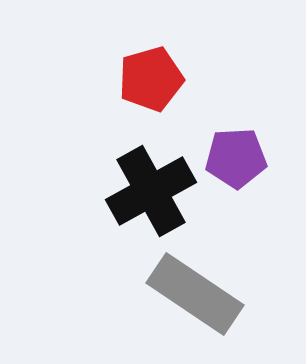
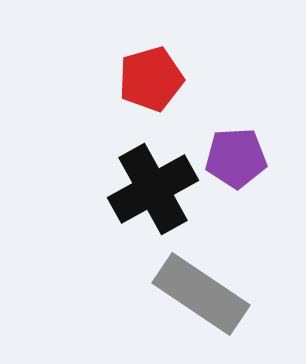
black cross: moved 2 px right, 2 px up
gray rectangle: moved 6 px right
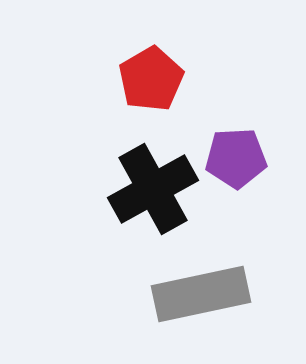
red pentagon: rotated 14 degrees counterclockwise
gray rectangle: rotated 46 degrees counterclockwise
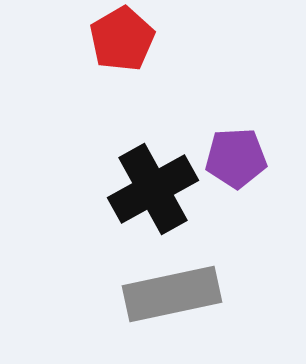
red pentagon: moved 29 px left, 40 px up
gray rectangle: moved 29 px left
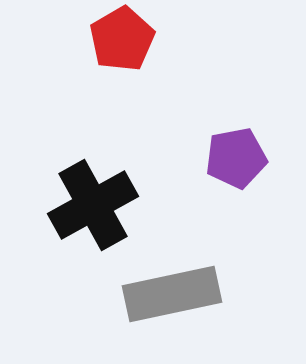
purple pentagon: rotated 8 degrees counterclockwise
black cross: moved 60 px left, 16 px down
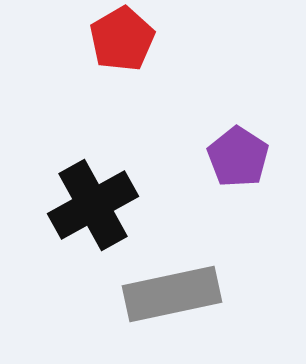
purple pentagon: moved 2 px right, 1 px up; rotated 28 degrees counterclockwise
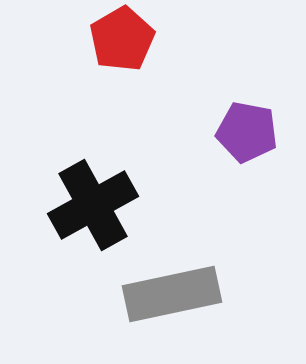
purple pentagon: moved 9 px right, 25 px up; rotated 22 degrees counterclockwise
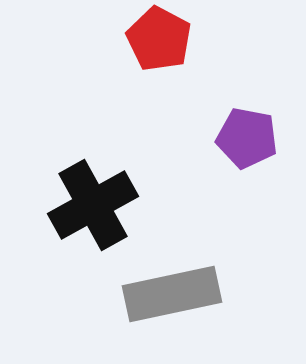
red pentagon: moved 37 px right; rotated 14 degrees counterclockwise
purple pentagon: moved 6 px down
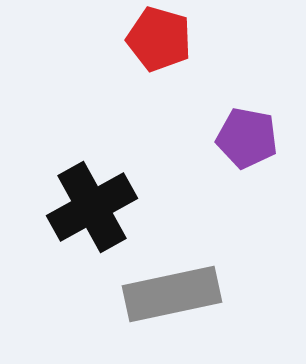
red pentagon: rotated 12 degrees counterclockwise
black cross: moved 1 px left, 2 px down
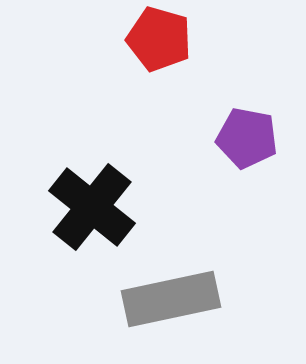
black cross: rotated 22 degrees counterclockwise
gray rectangle: moved 1 px left, 5 px down
